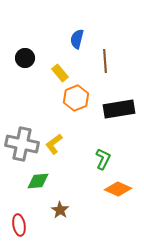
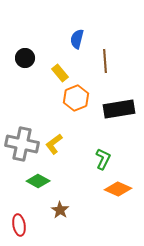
green diamond: rotated 35 degrees clockwise
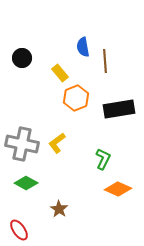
blue semicircle: moved 6 px right, 8 px down; rotated 24 degrees counterclockwise
black circle: moved 3 px left
yellow L-shape: moved 3 px right, 1 px up
green diamond: moved 12 px left, 2 px down
brown star: moved 1 px left, 1 px up
red ellipse: moved 5 px down; rotated 25 degrees counterclockwise
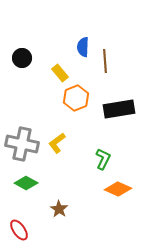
blue semicircle: rotated 12 degrees clockwise
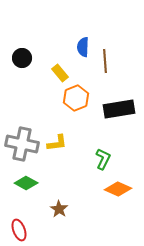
yellow L-shape: rotated 150 degrees counterclockwise
red ellipse: rotated 15 degrees clockwise
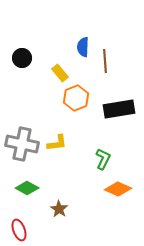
green diamond: moved 1 px right, 5 px down
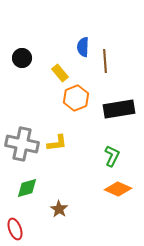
green L-shape: moved 9 px right, 3 px up
green diamond: rotated 45 degrees counterclockwise
red ellipse: moved 4 px left, 1 px up
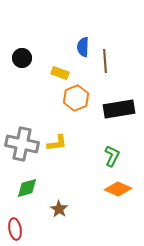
yellow rectangle: rotated 30 degrees counterclockwise
red ellipse: rotated 10 degrees clockwise
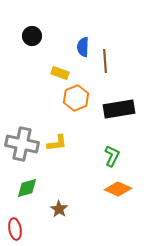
black circle: moved 10 px right, 22 px up
